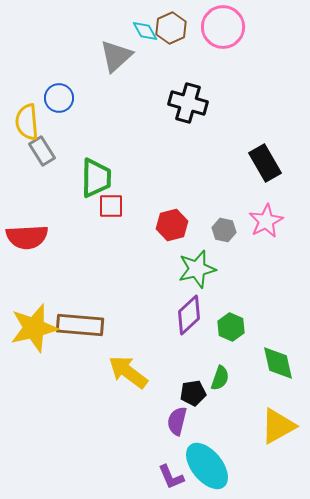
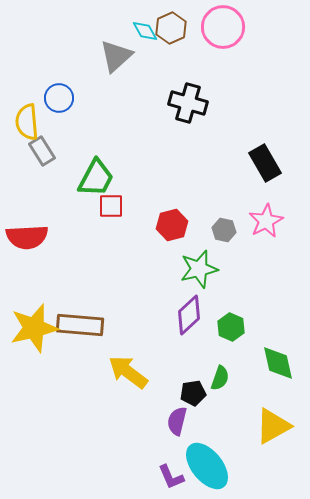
green trapezoid: rotated 27 degrees clockwise
green star: moved 2 px right
yellow triangle: moved 5 px left
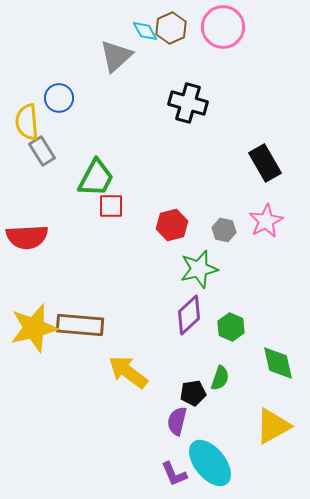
cyan ellipse: moved 3 px right, 3 px up
purple L-shape: moved 3 px right, 3 px up
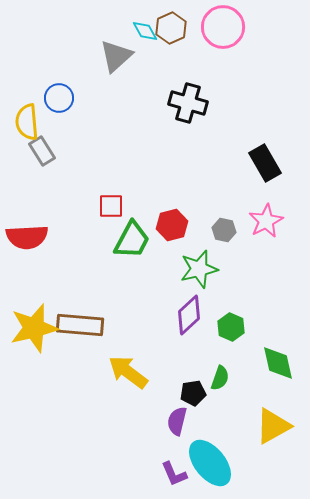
green trapezoid: moved 36 px right, 62 px down
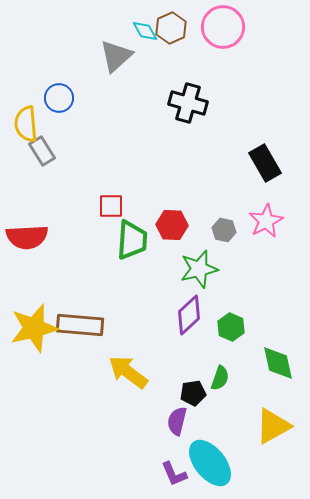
yellow semicircle: moved 1 px left, 2 px down
red hexagon: rotated 16 degrees clockwise
green trapezoid: rotated 24 degrees counterclockwise
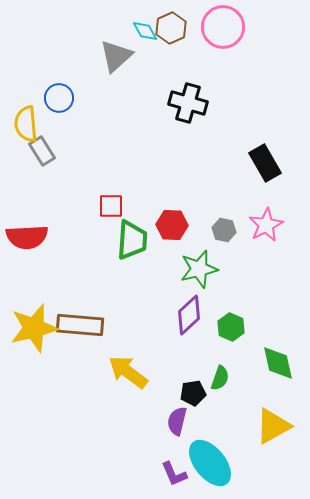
pink star: moved 4 px down
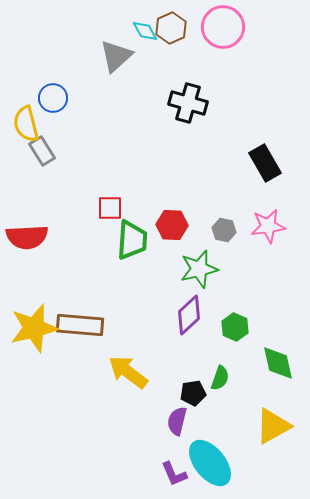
blue circle: moved 6 px left
yellow semicircle: rotated 9 degrees counterclockwise
red square: moved 1 px left, 2 px down
pink star: moved 2 px right, 1 px down; rotated 20 degrees clockwise
green hexagon: moved 4 px right
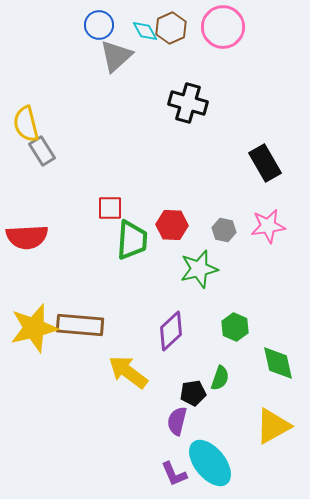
blue circle: moved 46 px right, 73 px up
purple diamond: moved 18 px left, 16 px down
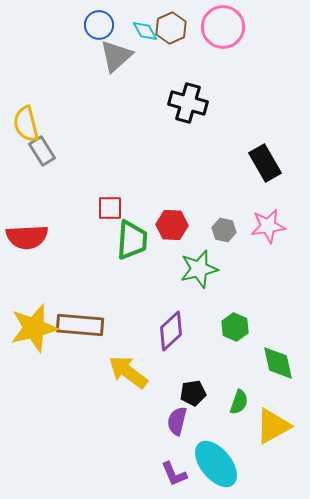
green semicircle: moved 19 px right, 24 px down
cyan ellipse: moved 6 px right, 1 px down
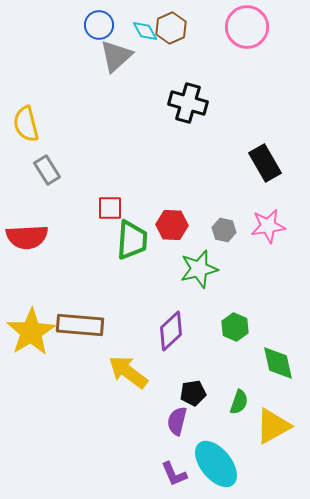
pink circle: moved 24 px right
gray rectangle: moved 5 px right, 19 px down
yellow star: moved 3 px left, 4 px down; rotated 18 degrees counterclockwise
